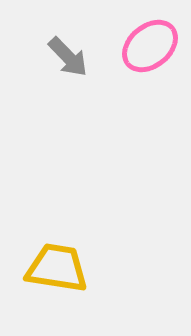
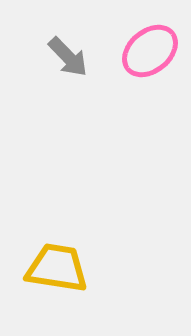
pink ellipse: moved 5 px down
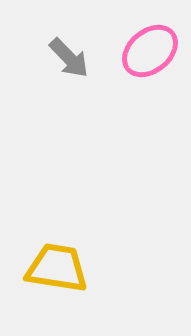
gray arrow: moved 1 px right, 1 px down
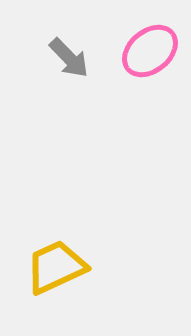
yellow trapezoid: moved 1 px left, 1 px up; rotated 34 degrees counterclockwise
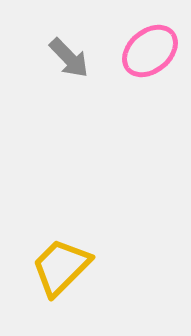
yellow trapezoid: moved 5 px right; rotated 20 degrees counterclockwise
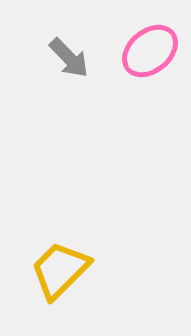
yellow trapezoid: moved 1 px left, 3 px down
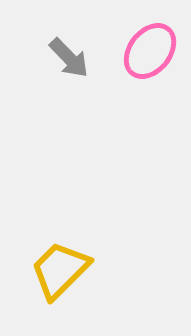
pink ellipse: rotated 12 degrees counterclockwise
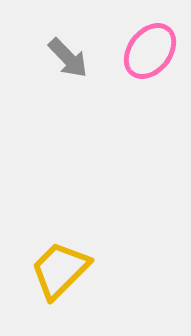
gray arrow: moved 1 px left
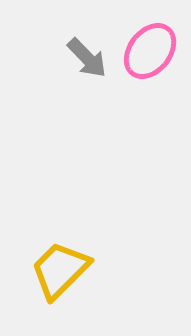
gray arrow: moved 19 px right
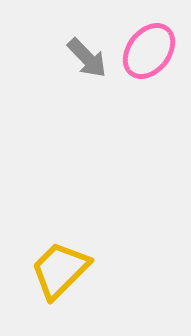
pink ellipse: moved 1 px left
